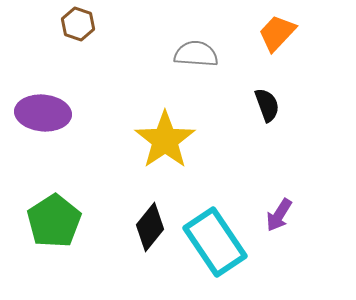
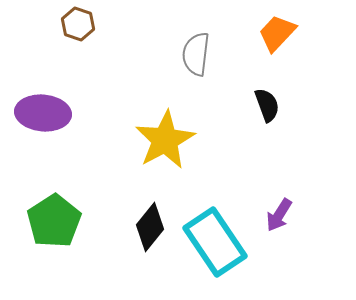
gray semicircle: rotated 87 degrees counterclockwise
yellow star: rotated 6 degrees clockwise
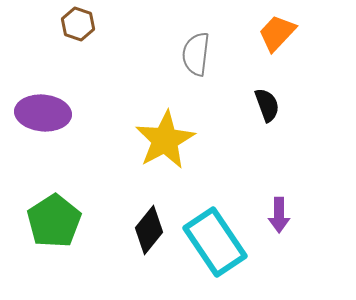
purple arrow: rotated 32 degrees counterclockwise
black diamond: moved 1 px left, 3 px down
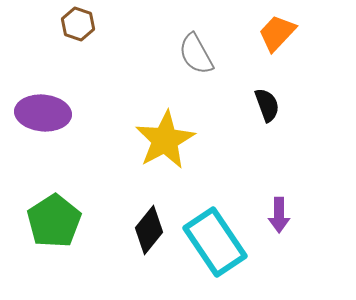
gray semicircle: rotated 36 degrees counterclockwise
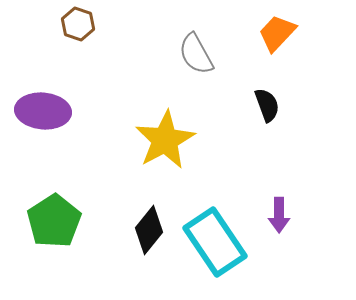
purple ellipse: moved 2 px up
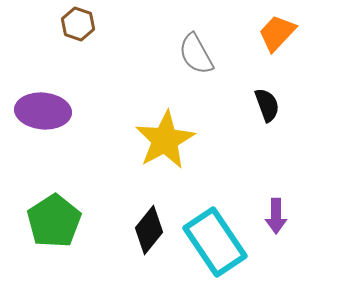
purple arrow: moved 3 px left, 1 px down
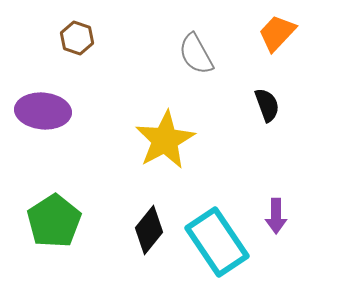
brown hexagon: moved 1 px left, 14 px down
cyan rectangle: moved 2 px right
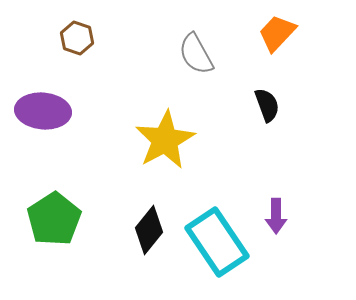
green pentagon: moved 2 px up
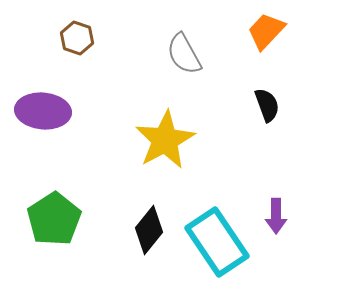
orange trapezoid: moved 11 px left, 2 px up
gray semicircle: moved 12 px left
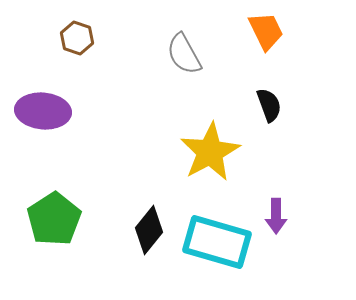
orange trapezoid: rotated 111 degrees clockwise
black semicircle: moved 2 px right
yellow star: moved 45 px right, 12 px down
cyan rectangle: rotated 40 degrees counterclockwise
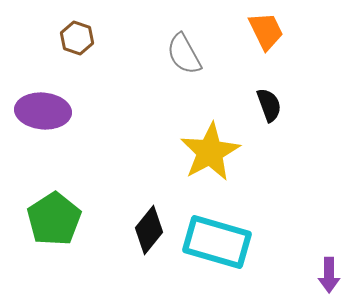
purple arrow: moved 53 px right, 59 px down
